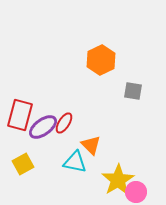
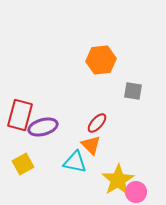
orange hexagon: rotated 20 degrees clockwise
red ellipse: moved 33 px right; rotated 10 degrees clockwise
purple ellipse: rotated 20 degrees clockwise
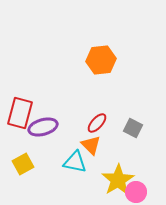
gray square: moved 37 px down; rotated 18 degrees clockwise
red rectangle: moved 2 px up
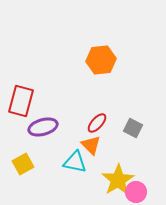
red rectangle: moved 1 px right, 12 px up
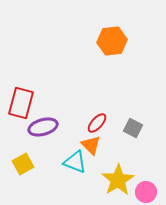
orange hexagon: moved 11 px right, 19 px up
red rectangle: moved 2 px down
cyan triangle: rotated 10 degrees clockwise
pink circle: moved 10 px right
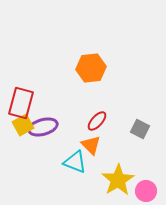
orange hexagon: moved 21 px left, 27 px down
red ellipse: moved 2 px up
gray square: moved 7 px right, 1 px down
yellow square: moved 39 px up
pink circle: moved 1 px up
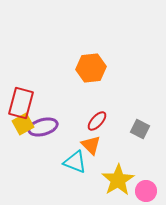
yellow square: moved 1 px up
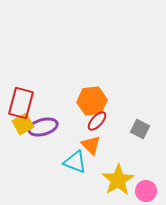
orange hexagon: moved 1 px right, 33 px down
